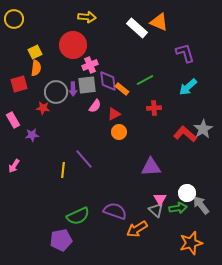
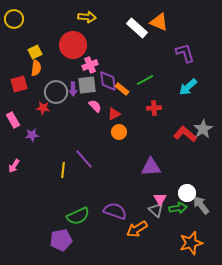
pink semicircle: rotated 80 degrees counterclockwise
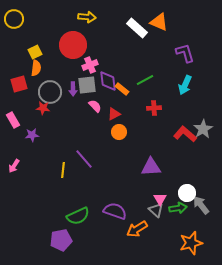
cyan arrow: moved 3 px left, 2 px up; rotated 24 degrees counterclockwise
gray circle: moved 6 px left
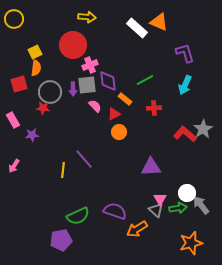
orange rectangle: moved 3 px right, 10 px down
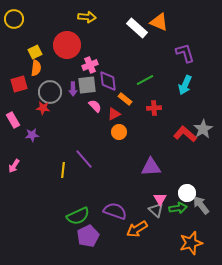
red circle: moved 6 px left
purple pentagon: moved 27 px right, 4 px up; rotated 15 degrees counterclockwise
